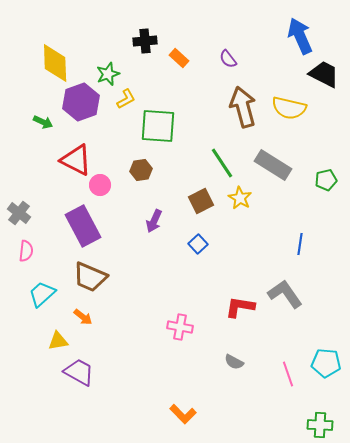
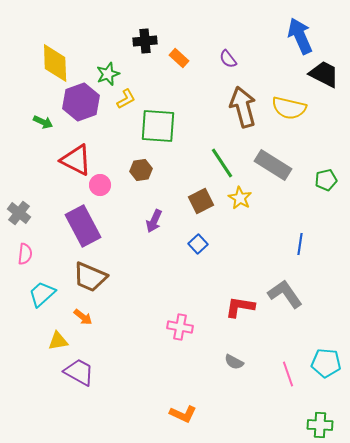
pink semicircle: moved 1 px left, 3 px down
orange L-shape: rotated 20 degrees counterclockwise
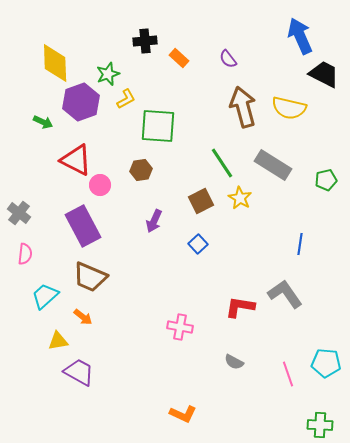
cyan trapezoid: moved 3 px right, 2 px down
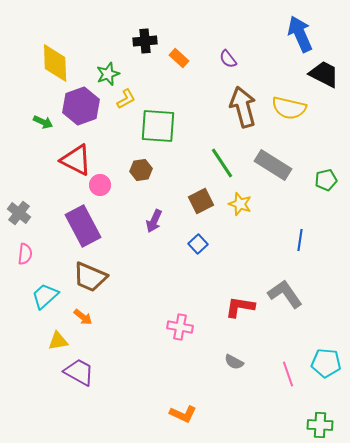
blue arrow: moved 2 px up
purple hexagon: moved 4 px down
yellow star: moved 6 px down; rotated 10 degrees counterclockwise
blue line: moved 4 px up
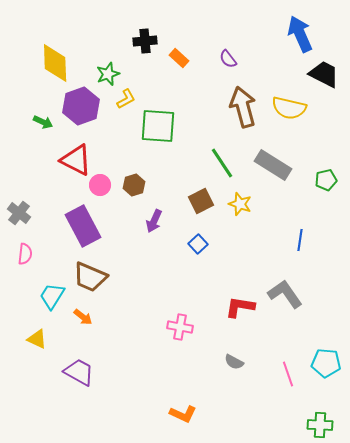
brown hexagon: moved 7 px left, 15 px down; rotated 10 degrees counterclockwise
cyan trapezoid: moved 7 px right; rotated 16 degrees counterclockwise
yellow triangle: moved 21 px left, 2 px up; rotated 35 degrees clockwise
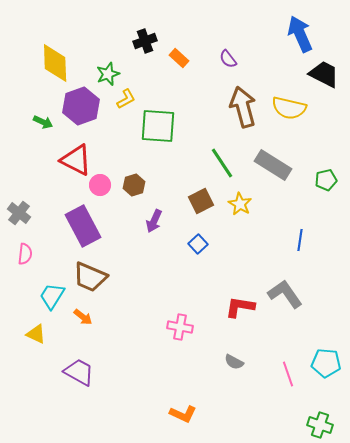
black cross: rotated 15 degrees counterclockwise
yellow star: rotated 10 degrees clockwise
yellow triangle: moved 1 px left, 5 px up
green cross: rotated 15 degrees clockwise
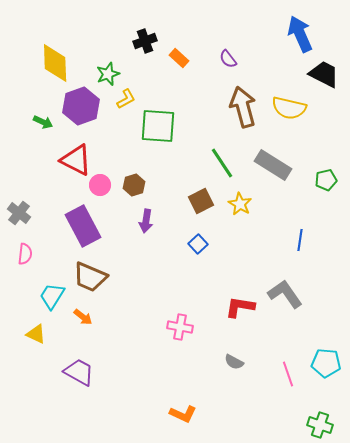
purple arrow: moved 8 px left; rotated 15 degrees counterclockwise
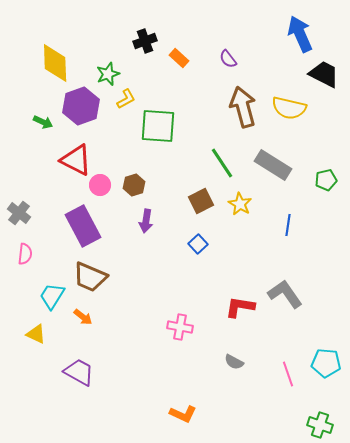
blue line: moved 12 px left, 15 px up
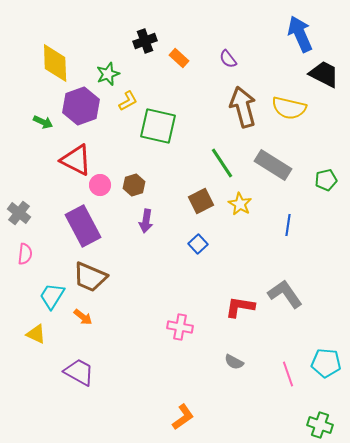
yellow L-shape: moved 2 px right, 2 px down
green square: rotated 9 degrees clockwise
orange L-shape: moved 3 px down; rotated 60 degrees counterclockwise
